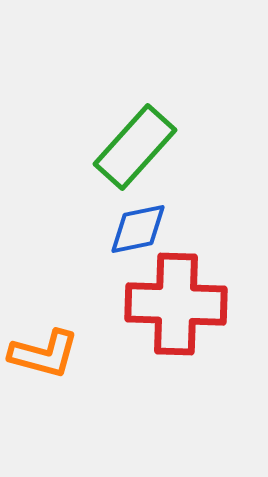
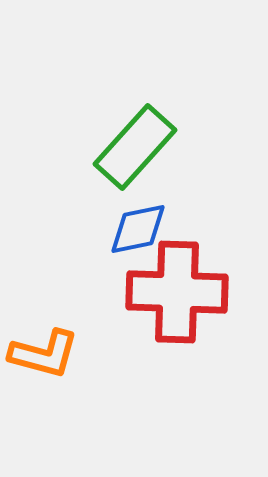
red cross: moved 1 px right, 12 px up
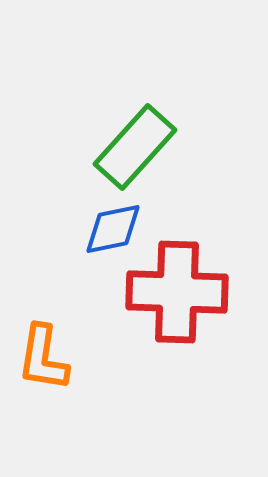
blue diamond: moved 25 px left
orange L-shape: moved 1 px left, 4 px down; rotated 84 degrees clockwise
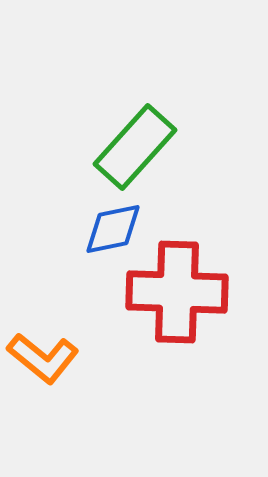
orange L-shape: rotated 60 degrees counterclockwise
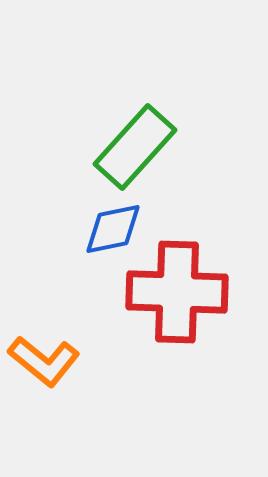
orange L-shape: moved 1 px right, 3 px down
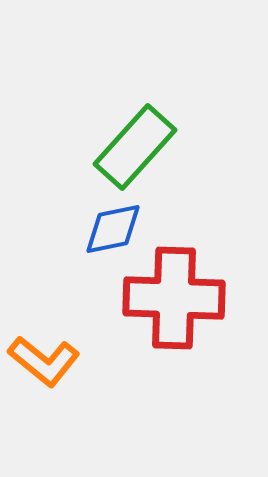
red cross: moved 3 px left, 6 px down
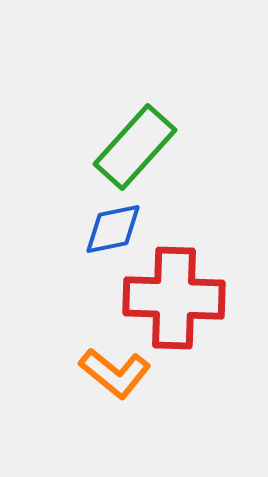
orange L-shape: moved 71 px right, 12 px down
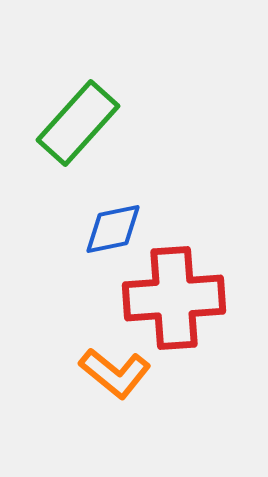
green rectangle: moved 57 px left, 24 px up
red cross: rotated 6 degrees counterclockwise
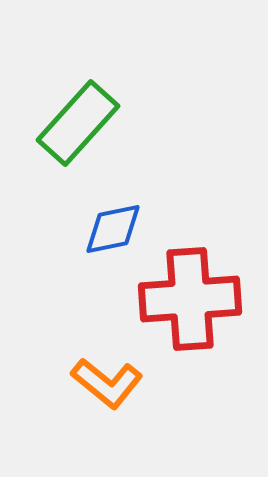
red cross: moved 16 px right, 1 px down
orange L-shape: moved 8 px left, 10 px down
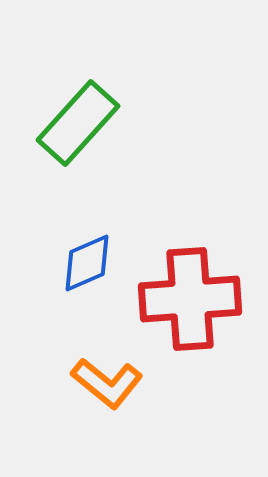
blue diamond: moved 26 px left, 34 px down; rotated 12 degrees counterclockwise
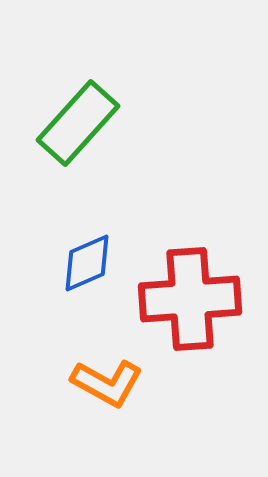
orange L-shape: rotated 10 degrees counterclockwise
